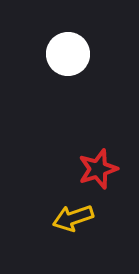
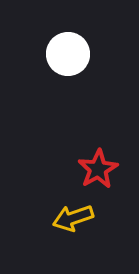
red star: rotated 12 degrees counterclockwise
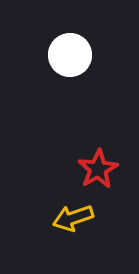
white circle: moved 2 px right, 1 px down
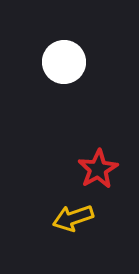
white circle: moved 6 px left, 7 px down
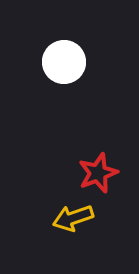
red star: moved 4 px down; rotated 9 degrees clockwise
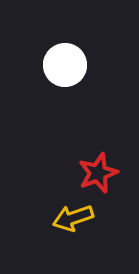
white circle: moved 1 px right, 3 px down
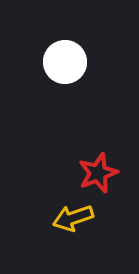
white circle: moved 3 px up
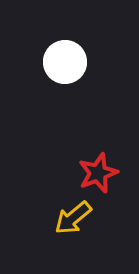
yellow arrow: rotated 21 degrees counterclockwise
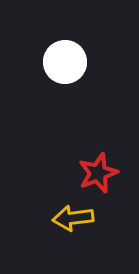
yellow arrow: rotated 33 degrees clockwise
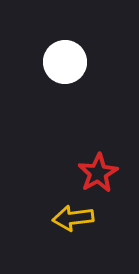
red star: rotated 9 degrees counterclockwise
